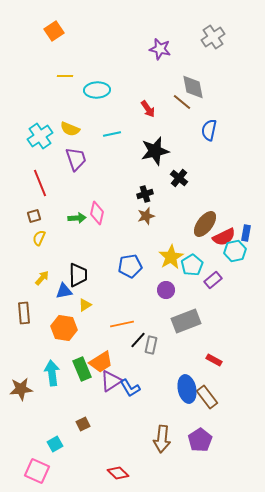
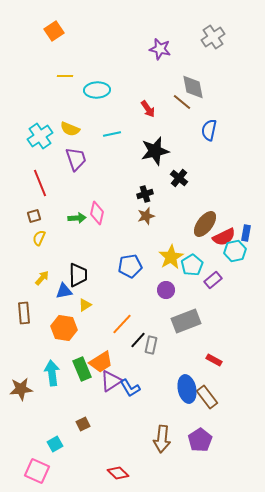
orange line at (122, 324): rotated 35 degrees counterclockwise
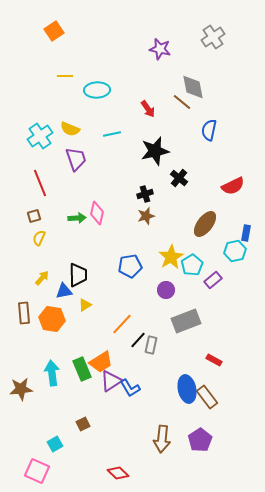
red semicircle at (224, 237): moved 9 px right, 51 px up
orange hexagon at (64, 328): moved 12 px left, 9 px up
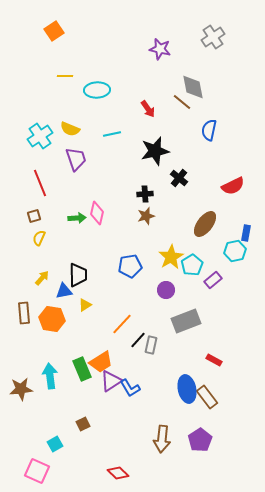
black cross at (145, 194): rotated 14 degrees clockwise
cyan arrow at (52, 373): moved 2 px left, 3 px down
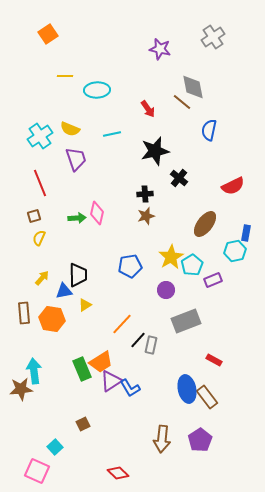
orange square at (54, 31): moved 6 px left, 3 px down
purple rectangle at (213, 280): rotated 18 degrees clockwise
cyan arrow at (50, 376): moved 16 px left, 5 px up
cyan square at (55, 444): moved 3 px down; rotated 14 degrees counterclockwise
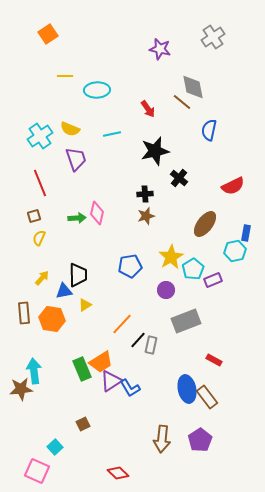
cyan pentagon at (192, 265): moved 1 px right, 4 px down
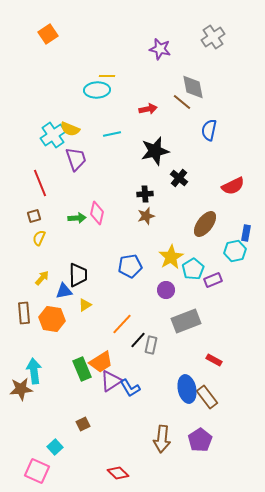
yellow line at (65, 76): moved 42 px right
red arrow at (148, 109): rotated 66 degrees counterclockwise
cyan cross at (40, 136): moved 13 px right, 1 px up
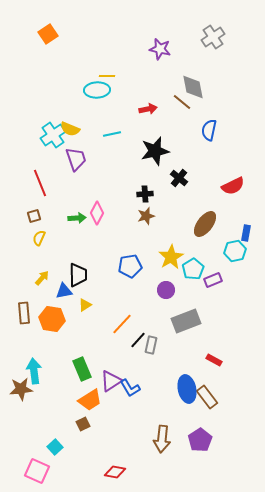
pink diamond at (97, 213): rotated 15 degrees clockwise
orange trapezoid at (101, 362): moved 11 px left, 38 px down
red diamond at (118, 473): moved 3 px left, 1 px up; rotated 35 degrees counterclockwise
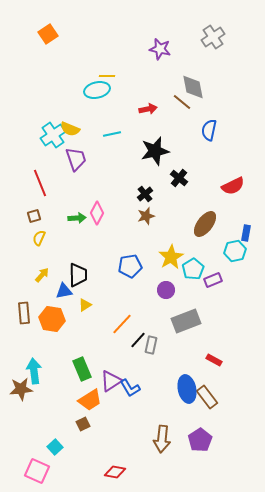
cyan ellipse at (97, 90): rotated 10 degrees counterclockwise
black cross at (145, 194): rotated 35 degrees counterclockwise
yellow arrow at (42, 278): moved 3 px up
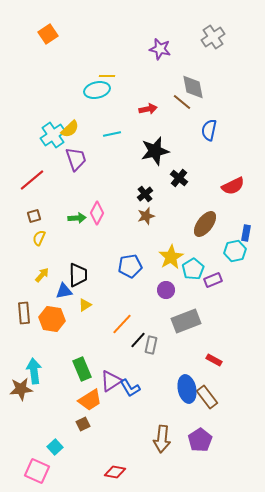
yellow semicircle at (70, 129): rotated 66 degrees counterclockwise
red line at (40, 183): moved 8 px left, 3 px up; rotated 72 degrees clockwise
